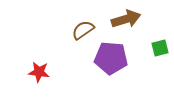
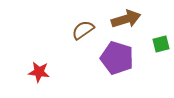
green square: moved 1 px right, 4 px up
purple pentagon: moved 6 px right; rotated 12 degrees clockwise
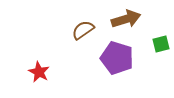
red star: rotated 20 degrees clockwise
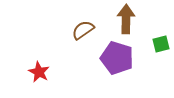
brown arrow: rotated 72 degrees counterclockwise
